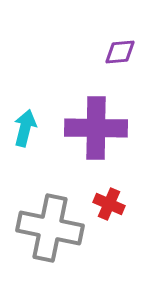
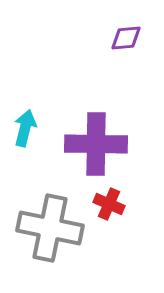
purple diamond: moved 6 px right, 14 px up
purple cross: moved 16 px down
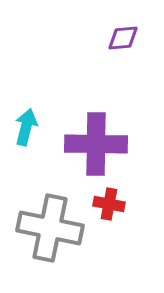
purple diamond: moved 3 px left
cyan arrow: moved 1 px right, 1 px up
red cross: rotated 12 degrees counterclockwise
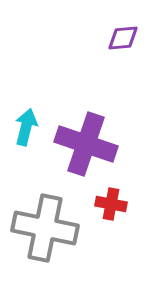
purple cross: moved 10 px left; rotated 18 degrees clockwise
red cross: moved 2 px right
gray cross: moved 5 px left
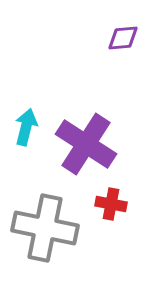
purple cross: rotated 14 degrees clockwise
